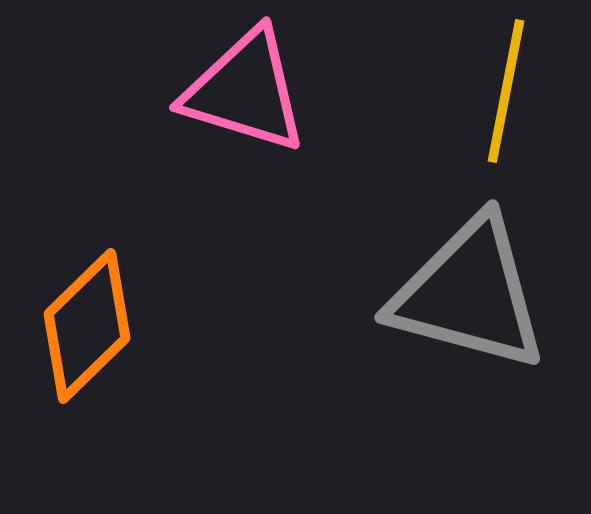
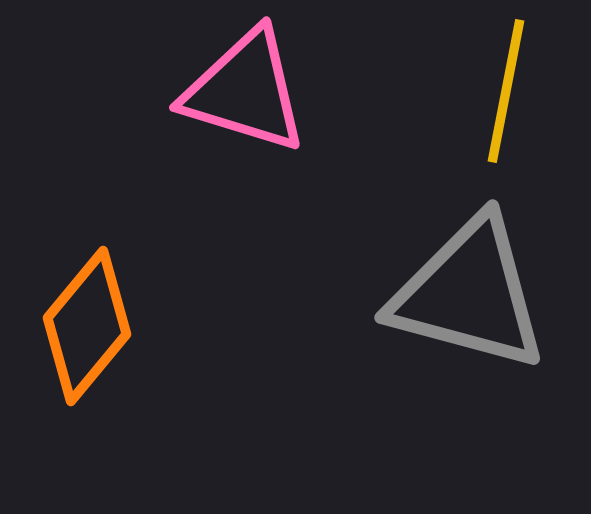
orange diamond: rotated 6 degrees counterclockwise
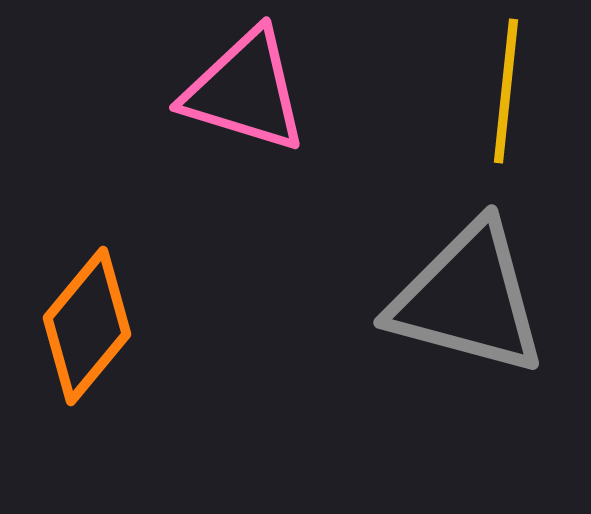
yellow line: rotated 5 degrees counterclockwise
gray triangle: moved 1 px left, 5 px down
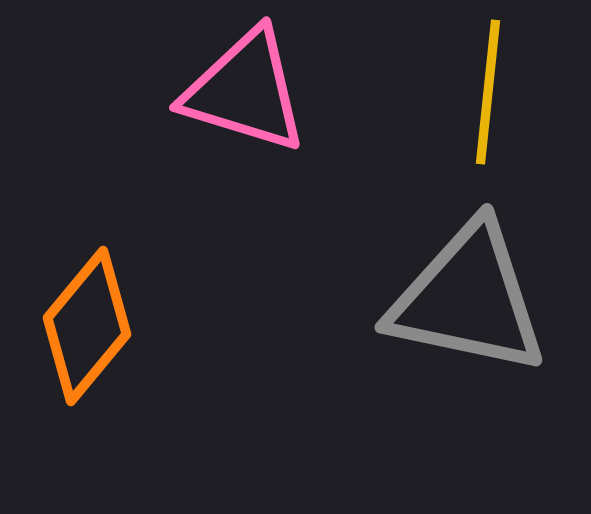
yellow line: moved 18 px left, 1 px down
gray triangle: rotated 3 degrees counterclockwise
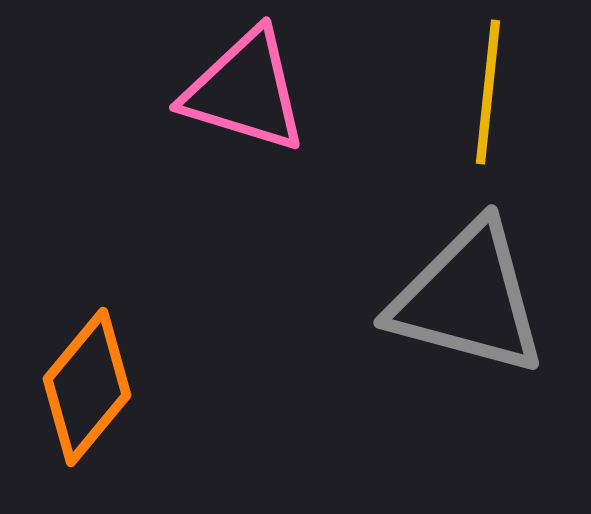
gray triangle: rotated 3 degrees clockwise
orange diamond: moved 61 px down
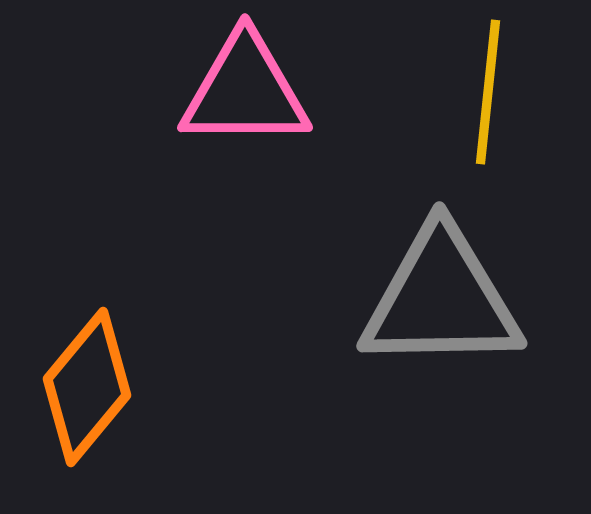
pink triangle: rotated 17 degrees counterclockwise
gray triangle: moved 27 px left; rotated 16 degrees counterclockwise
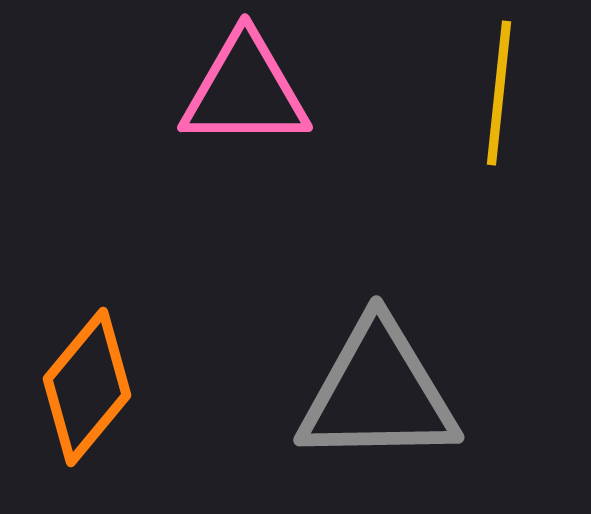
yellow line: moved 11 px right, 1 px down
gray triangle: moved 63 px left, 94 px down
